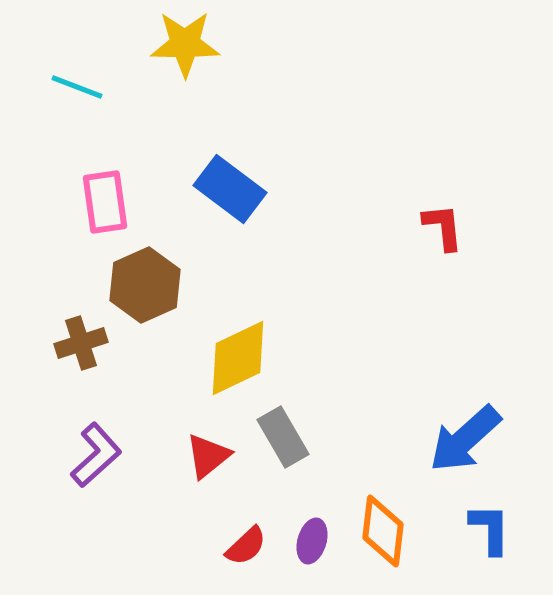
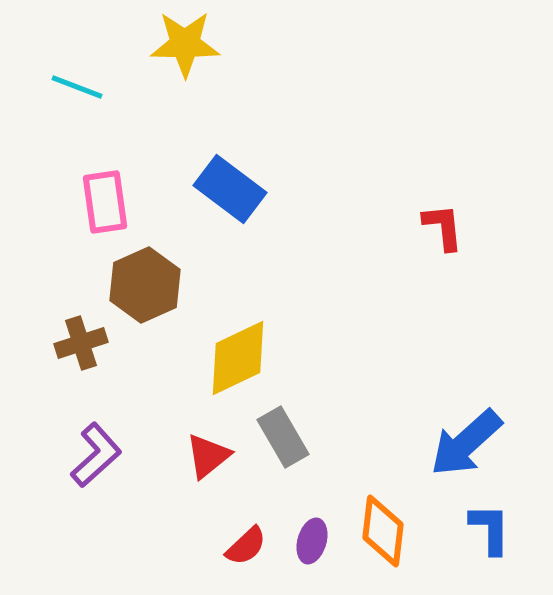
blue arrow: moved 1 px right, 4 px down
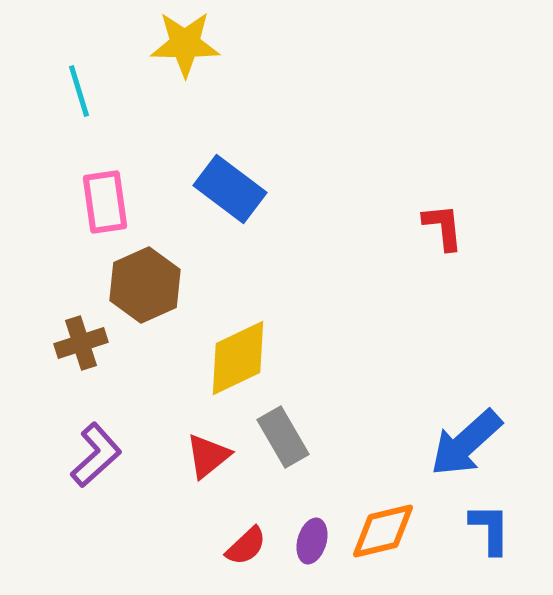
cyan line: moved 2 px right, 4 px down; rotated 52 degrees clockwise
orange diamond: rotated 70 degrees clockwise
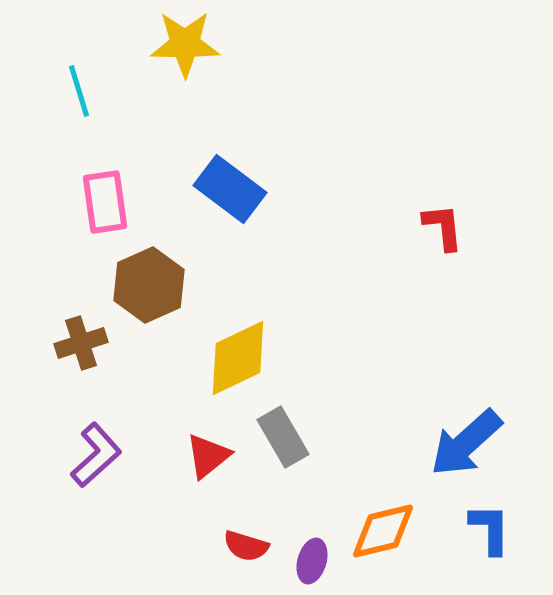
brown hexagon: moved 4 px right
purple ellipse: moved 20 px down
red semicircle: rotated 60 degrees clockwise
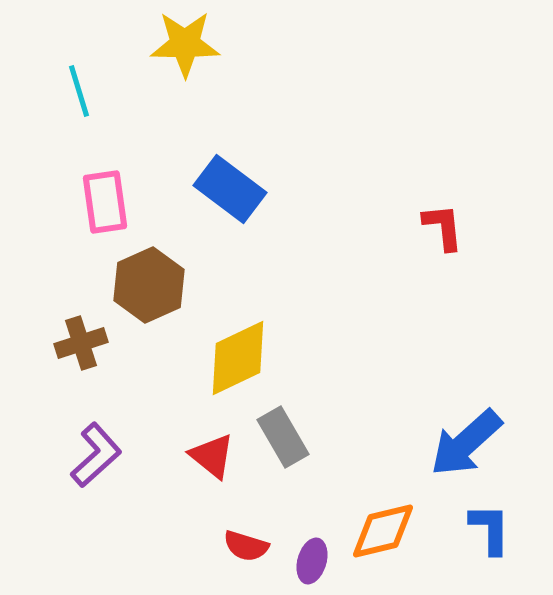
red triangle: moved 4 px right; rotated 42 degrees counterclockwise
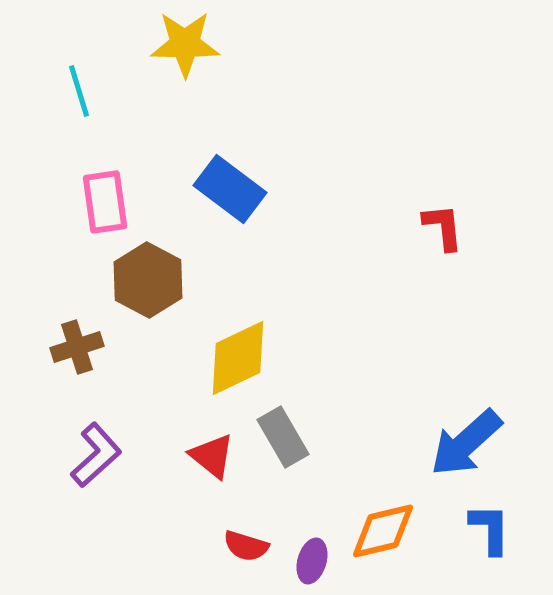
brown hexagon: moved 1 px left, 5 px up; rotated 8 degrees counterclockwise
brown cross: moved 4 px left, 4 px down
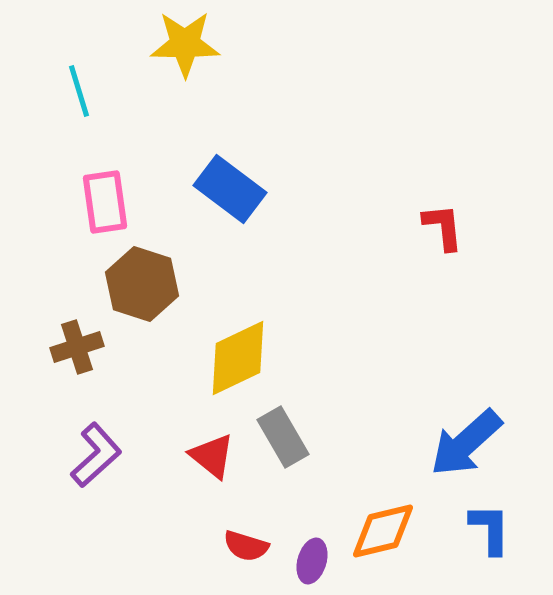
brown hexagon: moved 6 px left, 4 px down; rotated 10 degrees counterclockwise
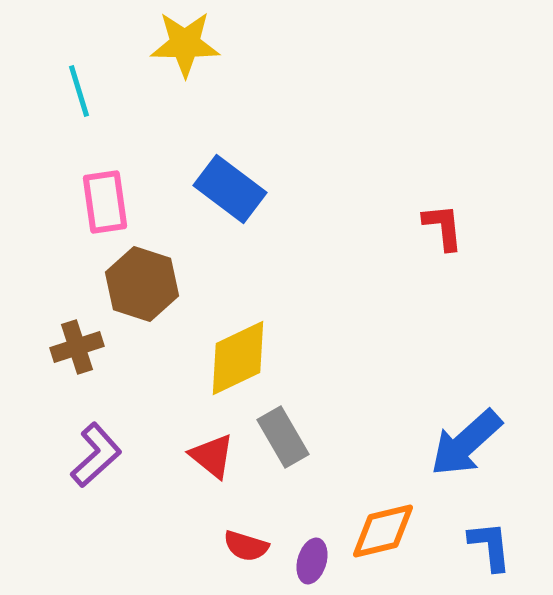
blue L-shape: moved 17 px down; rotated 6 degrees counterclockwise
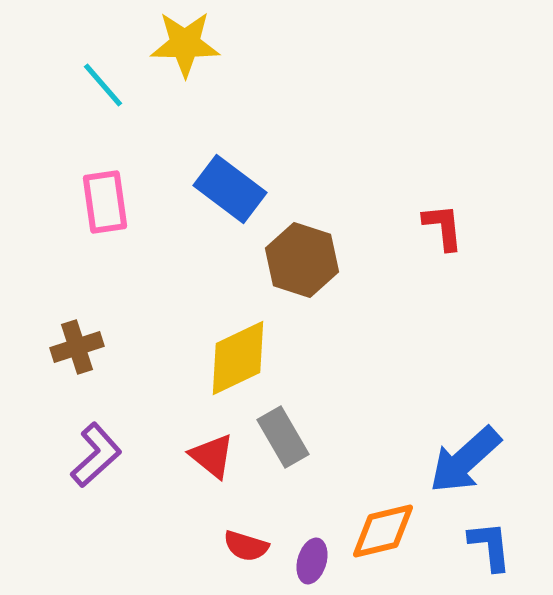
cyan line: moved 24 px right, 6 px up; rotated 24 degrees counterclockwise
brown hexagon: moved 160 px right, 24 px up
blue arrow: moved 1 px left, 17 px down
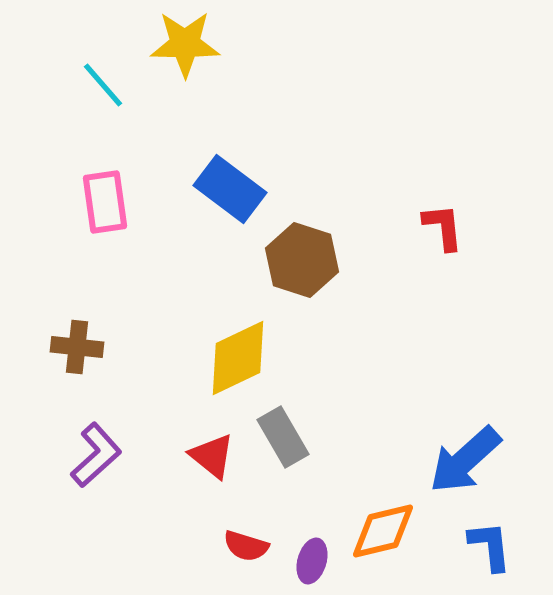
brown cross: rotated 24 degrees clockwise
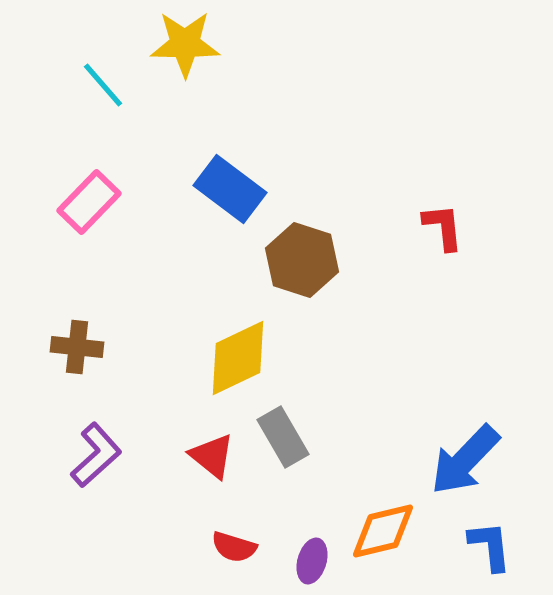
pink rectangle: moved 16 px left; rotated 52 degrees clockwise
blue arrow: rotated 4 degrees counterclockwise
red semicircle: moved 12 px left, 1 px down
